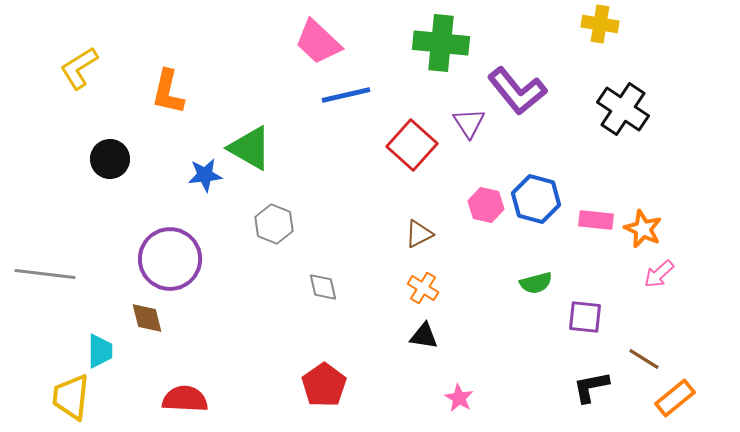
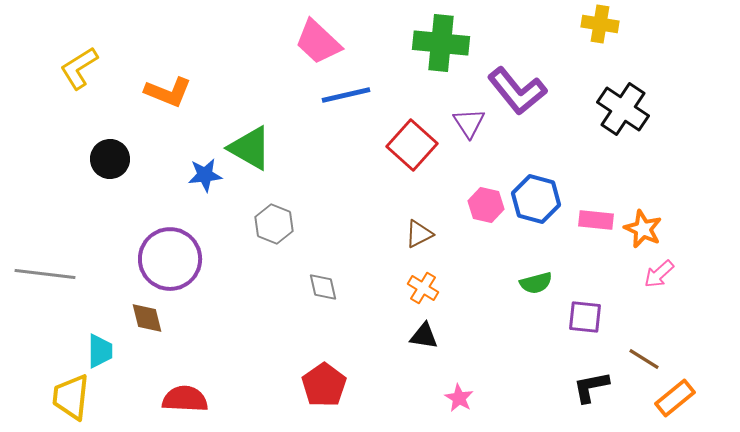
orange L-shape: rotated 81 degrees counterclockwise
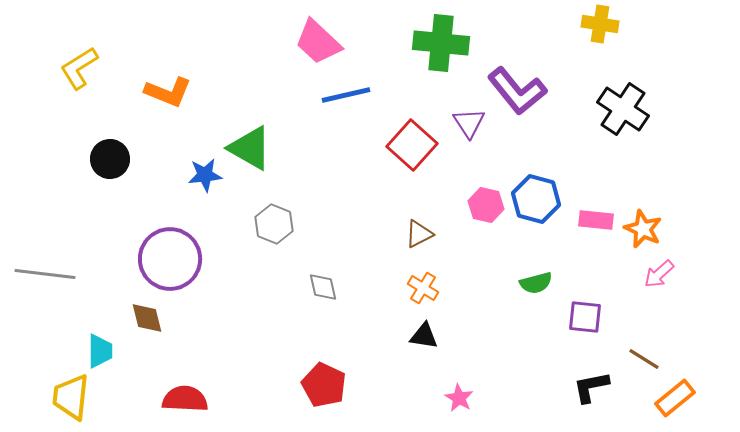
red pentagon: rotated 12 degrees counterclockwise
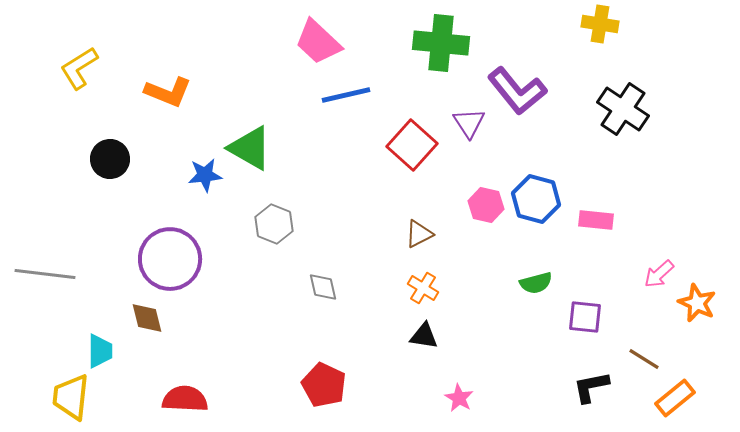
orange star: moved 54 px right, 74 px down
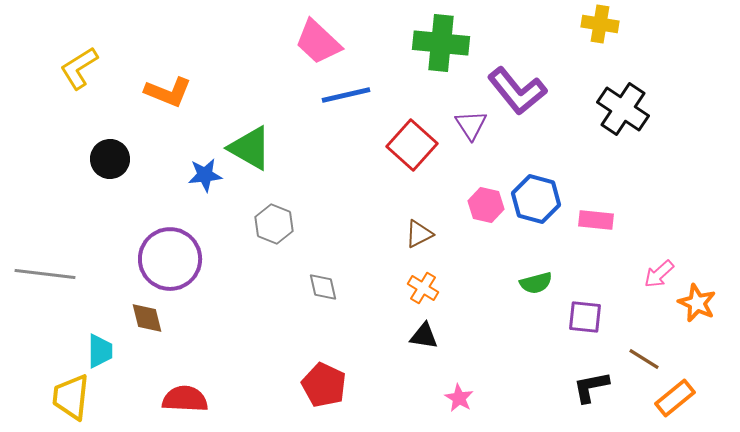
purple triangle: moved 2 px right, 2 px down
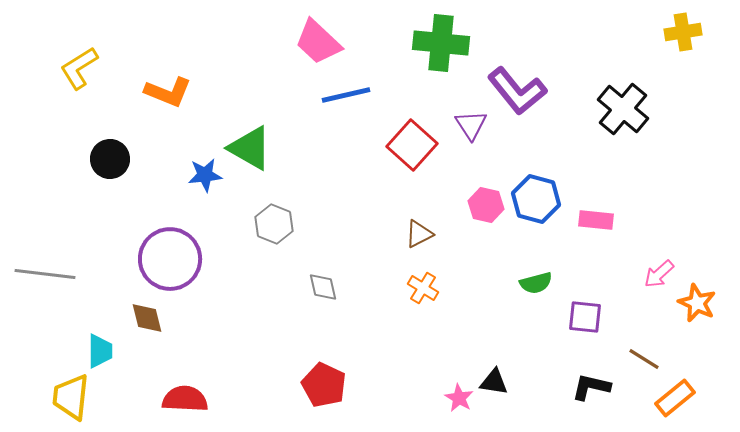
yellow cross: moved 83 px right, 8 px down; rotated 18 degrees counterclockwise
black cross: rotated 6 degrees clockwise
black triangle: moved 70 px right, 46 px down
black L-shape: rotated 24 degrees clockwise
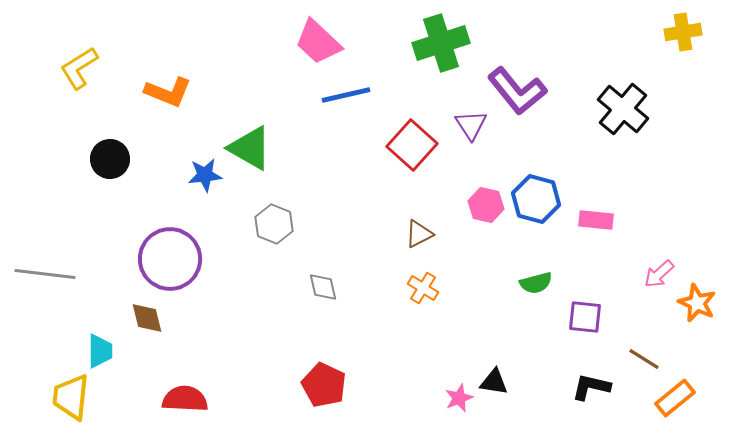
green cross: rotated 24 degrees counterclockwise
pink star: rotated 20 degrees clockwise
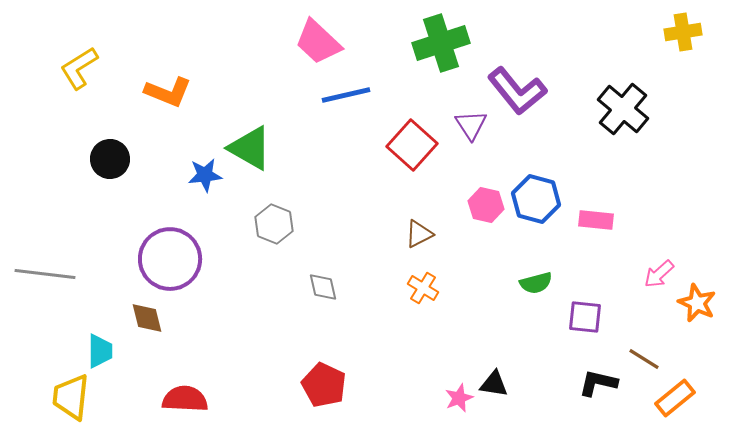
black triangle: moved 2 px down
black L-shape: moved 7 px right, 4 px up
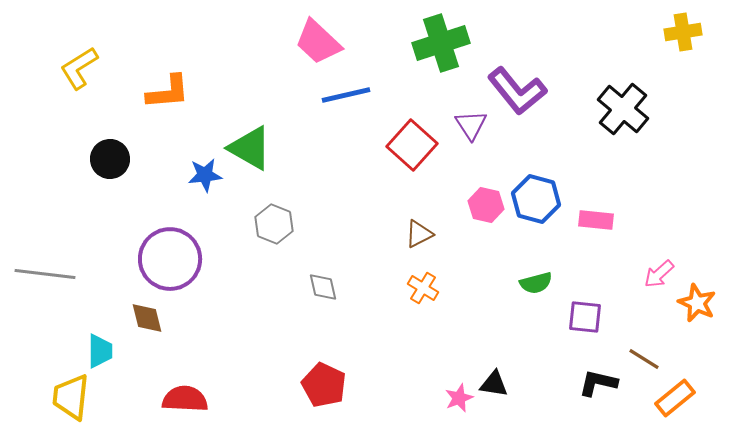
orange L-shape: rotated 27 degrees counterclockwise
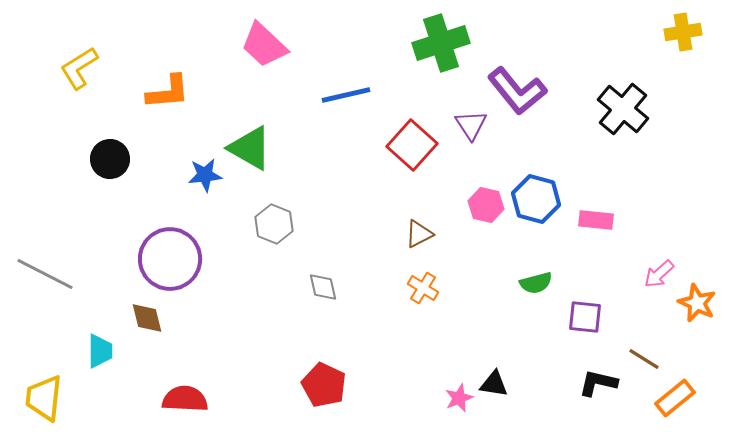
pink trapezoid: moved 54 px left, 3 px down
gray line: rotated 20 degrees clockwise
yellow trapezoid: moved 27 px left, 1 px down
